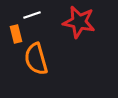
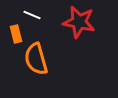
white line: rotated 42 degrees clockwise
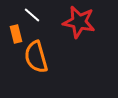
white line: rotated 18 degrees clockwise
orange semicircle: moved 2 px up
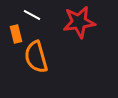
white line: rotated 12 degrees counterclockwise
red star: rotated 20 degrees counterclockwise
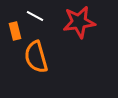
white line: moved 3 px right, 1 px down
orange rectangle: moved 1 px left, 3 px up
